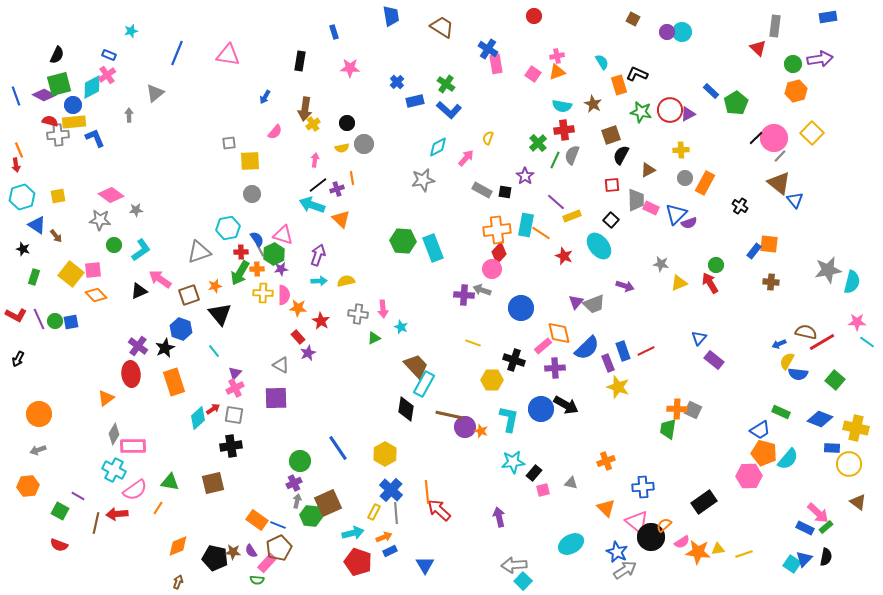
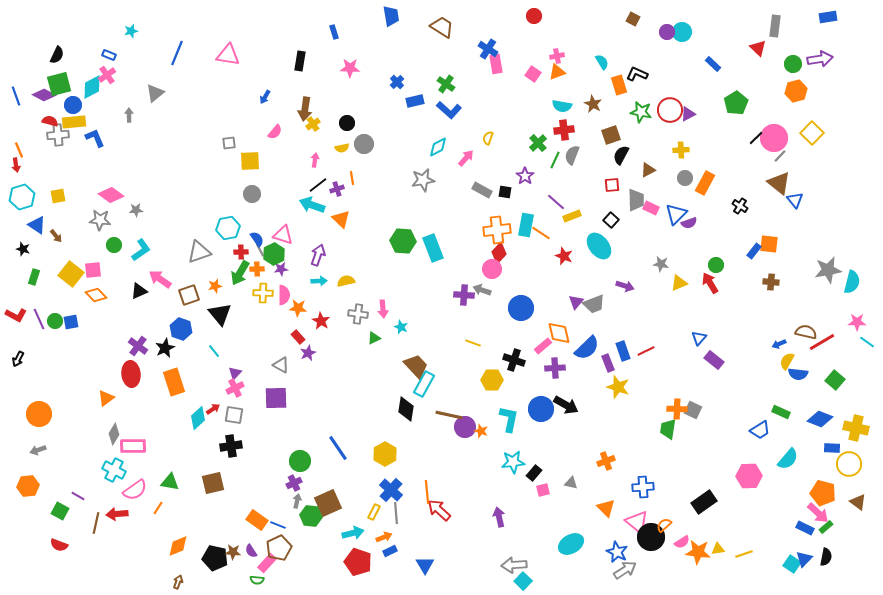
blue rectangle at (711, 91): moved 2 px right, 27 px up
orange pentagon at (764, 453): moved 59 px right, 40 px down
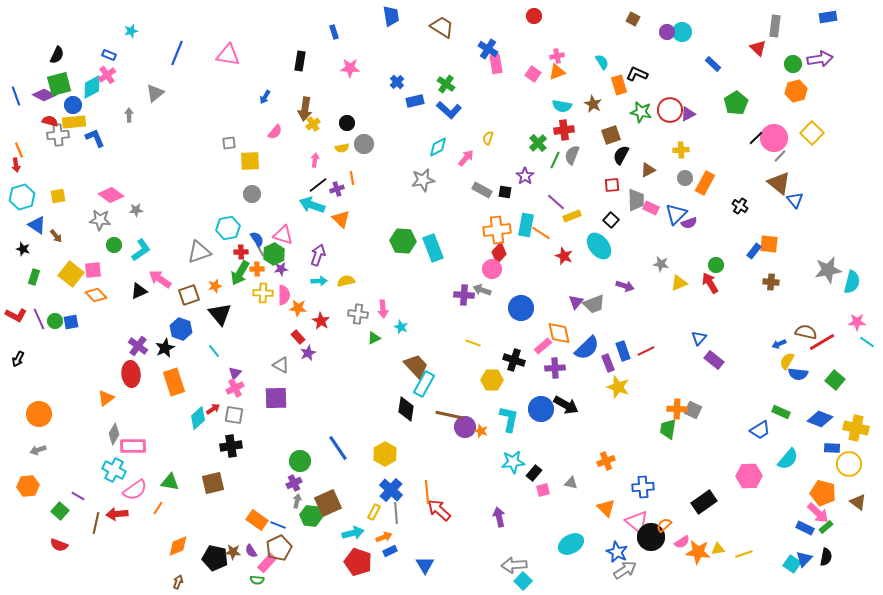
green square at (60, 511): rotated 12 degrees clockwise
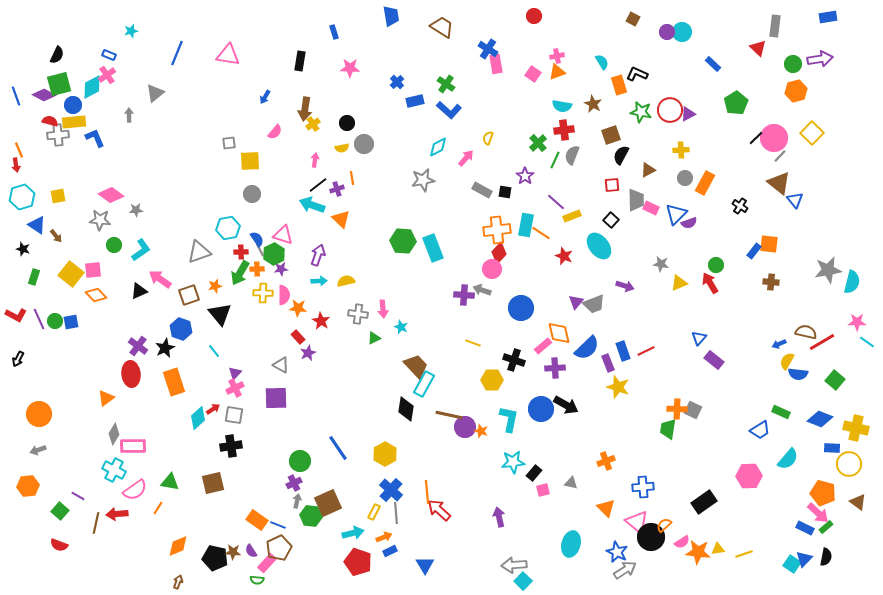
cyan ellipse at (571, 544): rotated 45 degrees counterclockwise
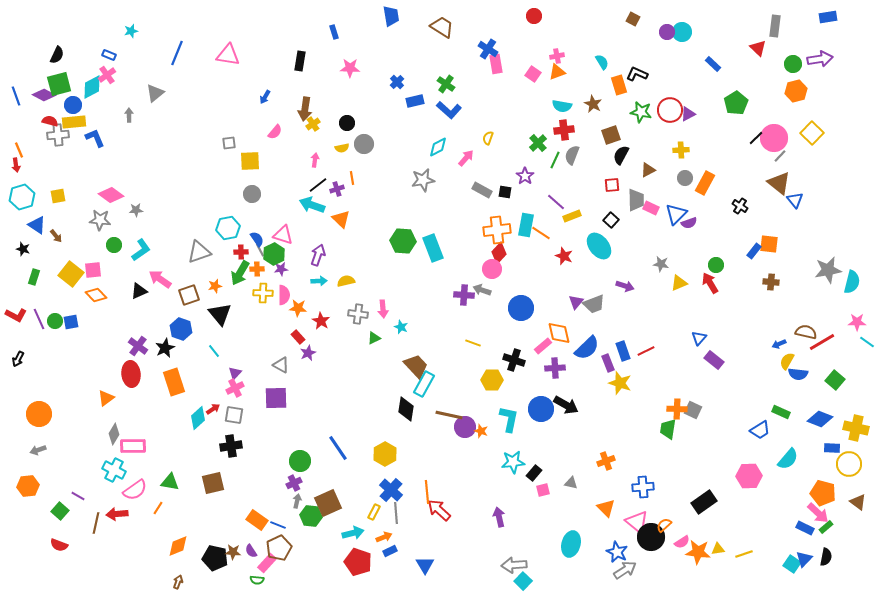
yellow star at (618, 387): moved 2 px right, 4 px up
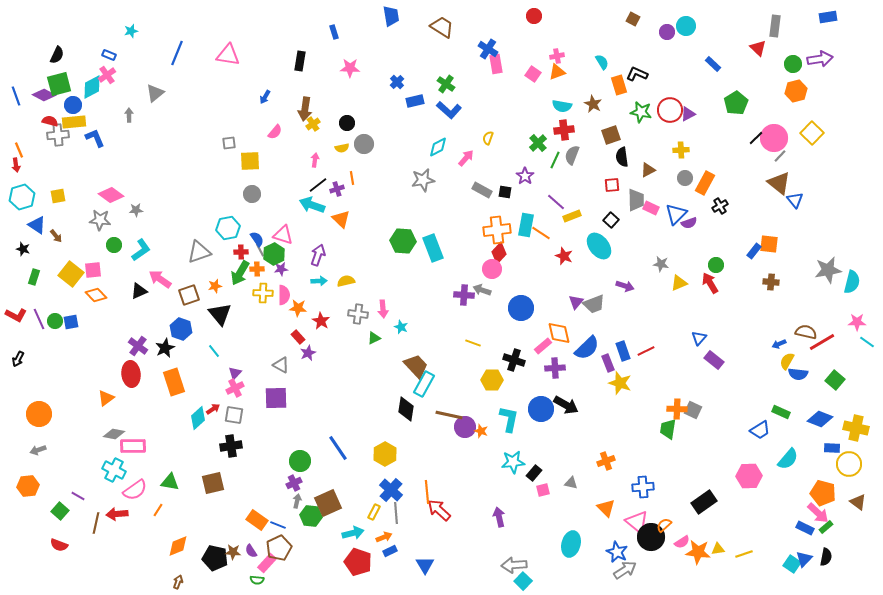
cyan circle at (682, 32): moved 4 px right, 6 px up
black semicircle at (621, 155): moved 1 px right, 2 px down; rotated 36 degrees counterclockwise
black cross at (740, 206): moved 20 px left; rotated 28 degrees clockwise
gray diamond at (114, 434): rotated 70 degrees clockwise
orange line at (158, 508): moved 2 px down
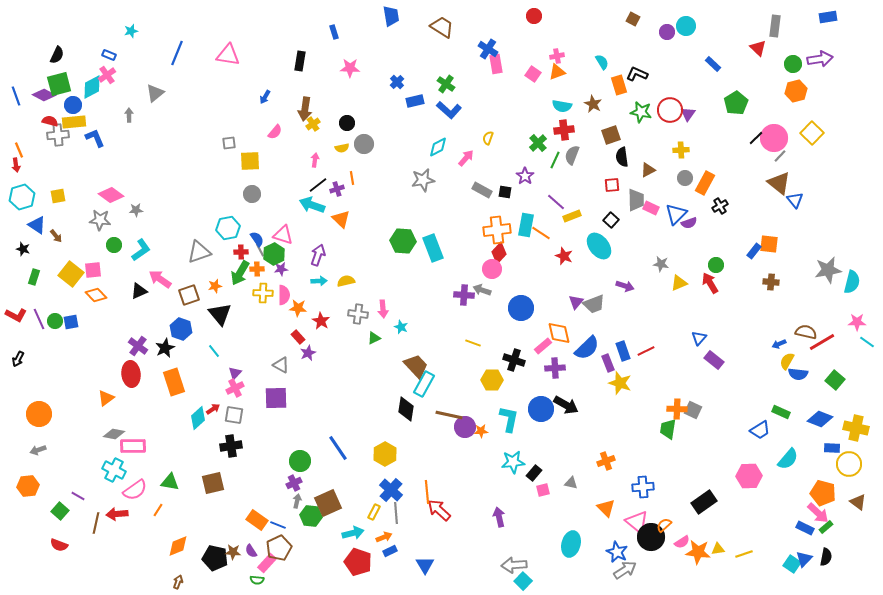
purple triangle at (688, 114): rotated 28 degrees counterclockwise
orange star at (481, 431): rotated 24 degrees counterclockwise
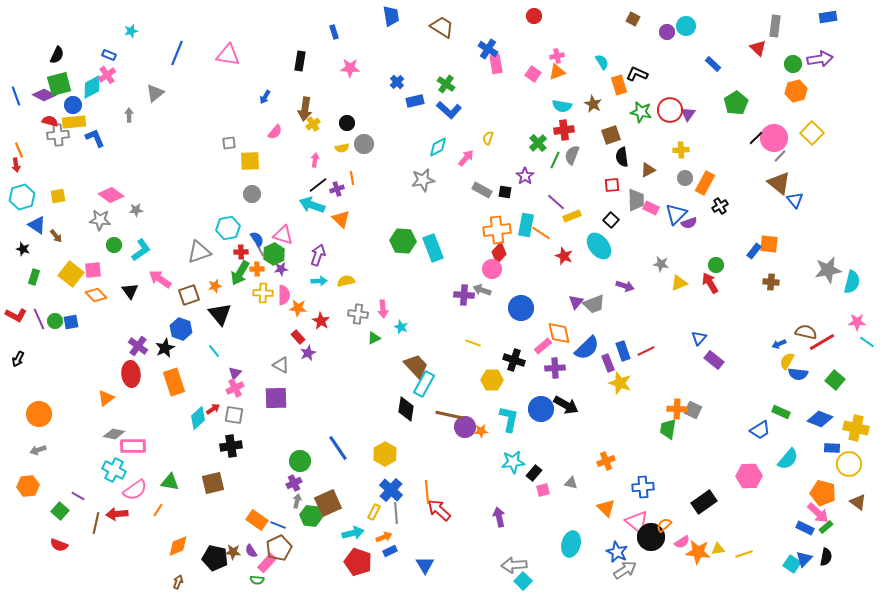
black triangle at (139, 291): moved 9 px left; rotated 42 degrees counterclockwise
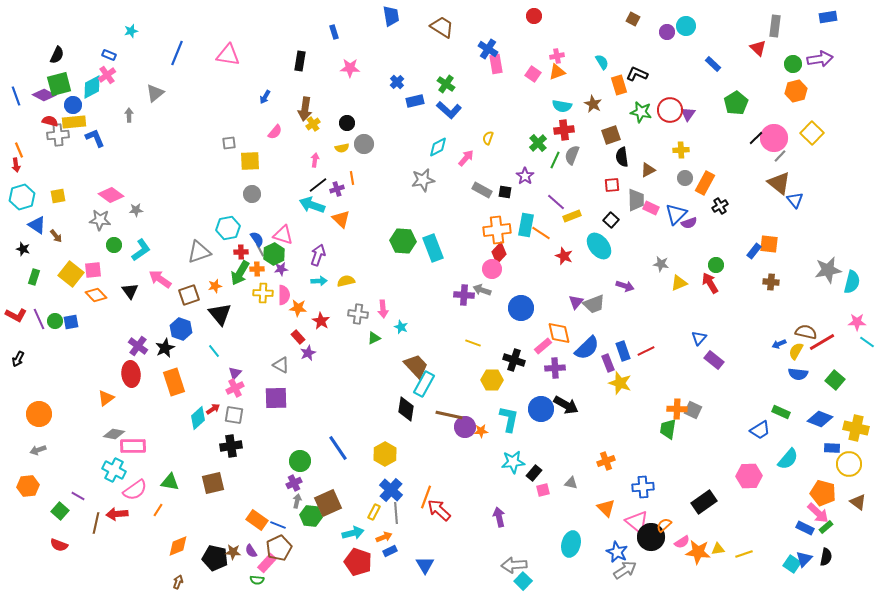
yellow semicircle at (787, 361): moved 9 px right, 10 px up
orange line at (427, 492): moved 1 px left, 5 px down; rotated 25 degrees clockwise
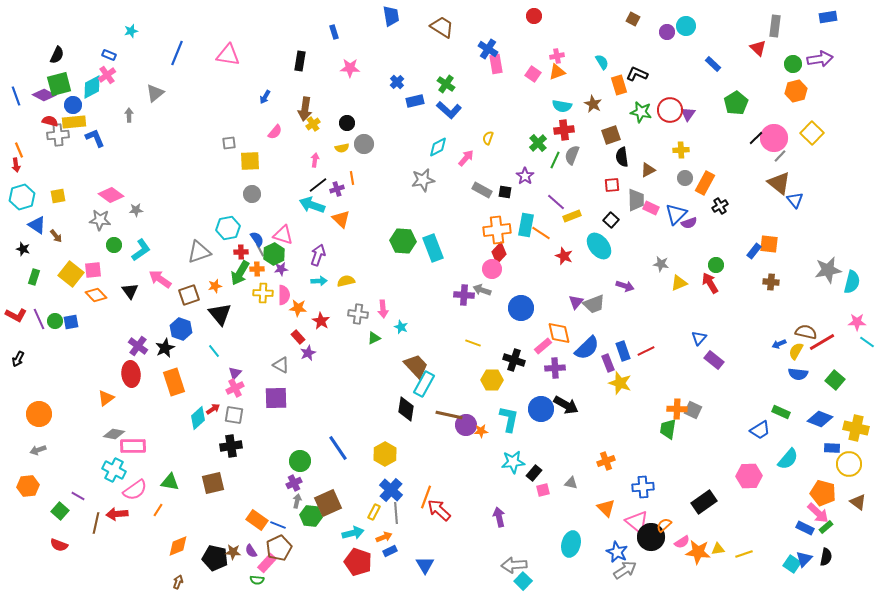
purple circle at (465, 427): moved 1 px right, 2 px up
